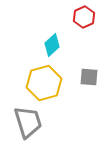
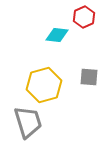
cyan diamond: moved 5 px right, 10 px up; rotated 50 degrees clockwise
yellow hexagon: moved 2 px down
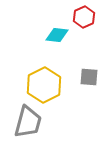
yellow hexagon: rotated 12 degrees counterclockwise
gray trapezoid: rotated 32 degrees clockwise
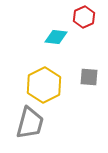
cyan diamond: moved 1 px left, 2 px down
gray trapezoid: moved 2 px right, 1 px down
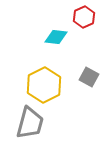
gray square: rotated 24 degrees clockwise
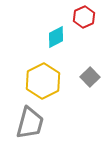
cyan diamond: rotated 35 degrees counterclockwise
gray square: moved 1 px right; rotated 18 degrees clockwise
yellow hexagon: moved 1 px left, 4 px up
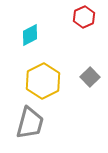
cyan diamond: moved 26 px left, 2 px up
